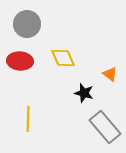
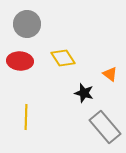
yellow diamond: rotated 10 degrees counterclockwise
yellow line: moved 2 px left, 2 px up
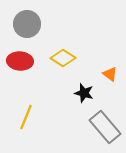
yellow diamond: rotated 25 degrees counterclockwise
yellow line: rotated 20 degrees clockwise
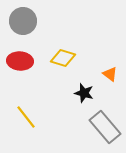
gray circle: moved 4 px left, 3 px up
yellow diamond: rotated 15 degrees counterclockwise
yellow line: rotated 60 degrees counterclockwise
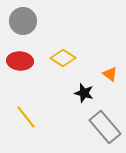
yellow diamond: rotated 15 degrees clockwise
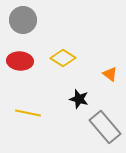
gray circle: moved 1 px up
black star: moved 5 px left, 6 px down
yellow line: moved 2 px right, 4 px up; rotated 40 degrees counterclockwise
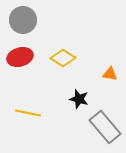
red ellipse: moved 4 px up; rotated 20 degrees counterclockwise
orange triangle: rotated 28 degrees counterclockwise
